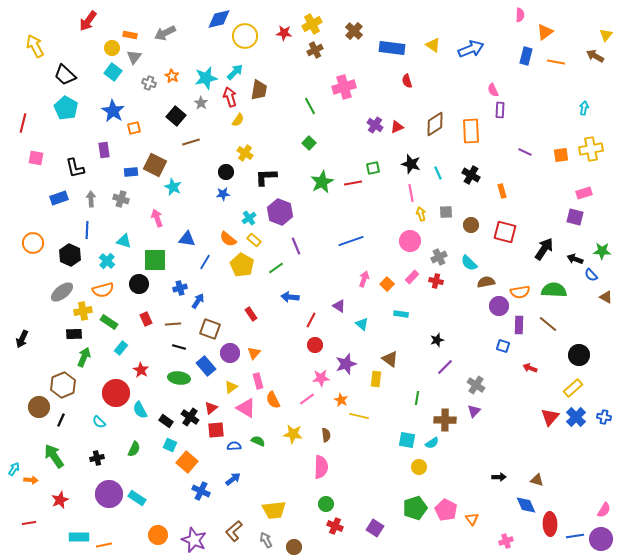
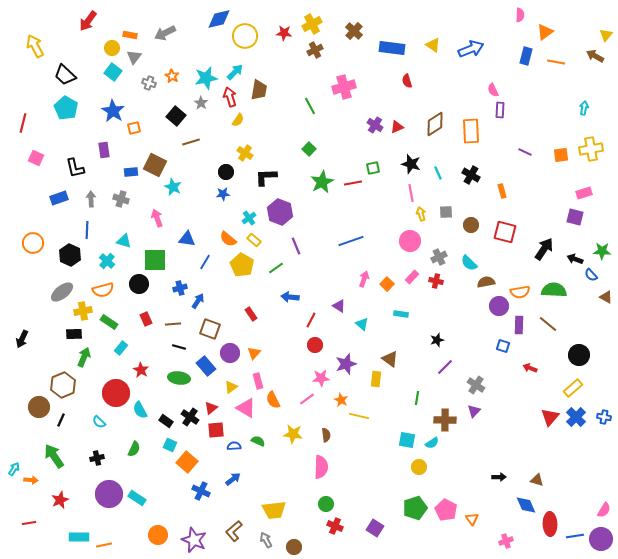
green square at (309, 143): moved 6 px down
pink square at (36, 158): rotated 14 degrees clockwise
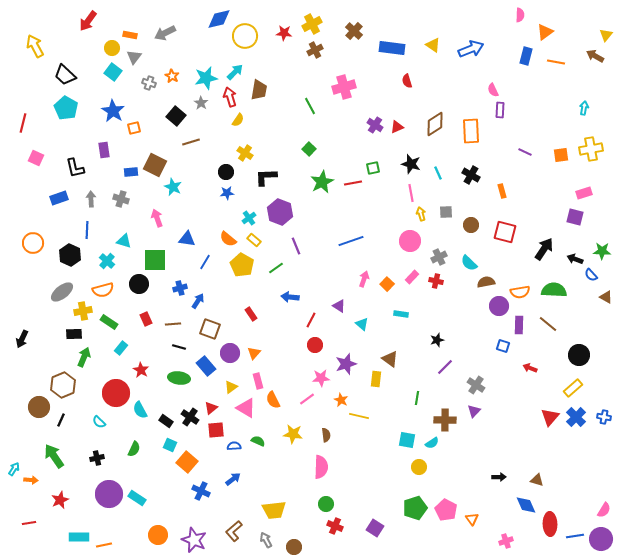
blue star at (223, 194): moved 4 px right, 1 px up
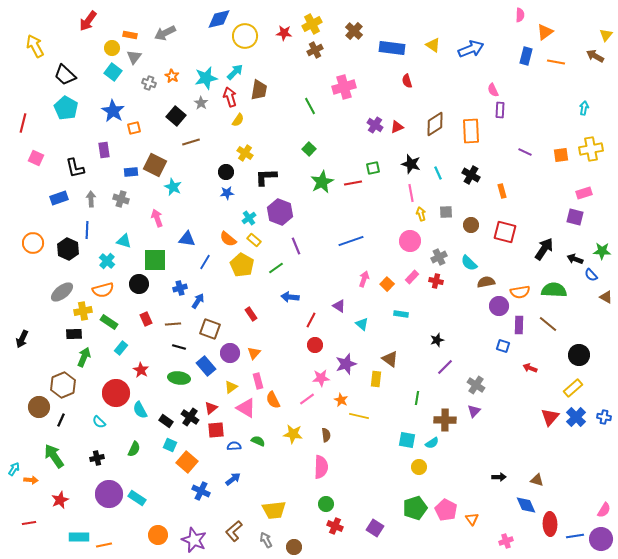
black hexagon at (70, 255): moved 2 px left, 6 px up
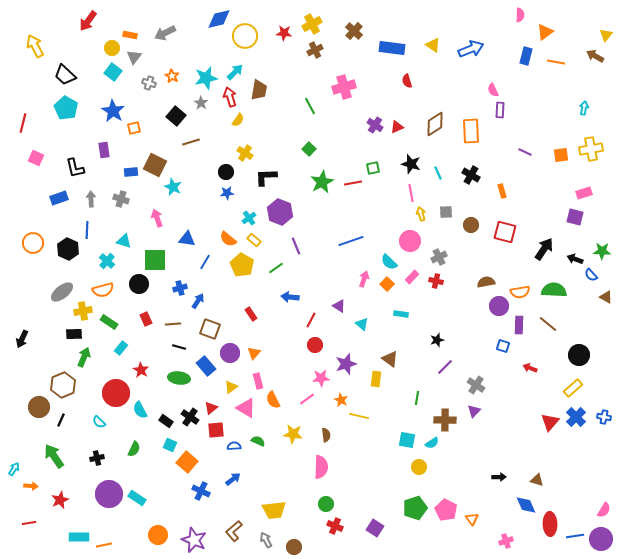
cyan semicircle at (469, 263): moved 80 px left, 1 px up
red triangle at (550, 417): moved 5 px down
orange arrow at (31, 480): moved 6 px down
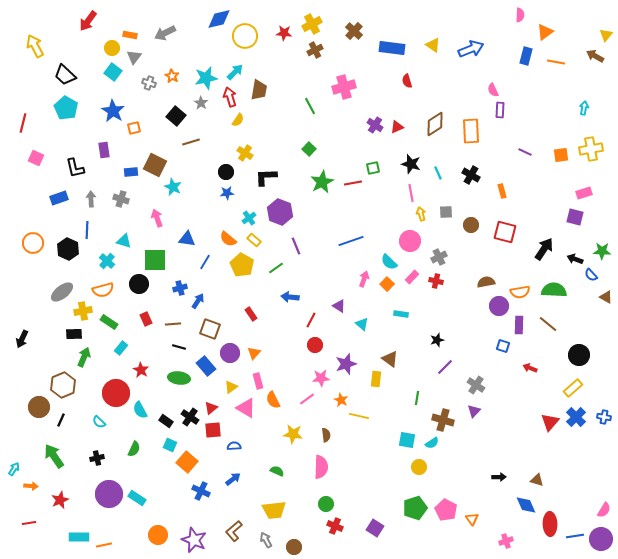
brown cross at (445, 420): moved 2 px left; rotated 15 degrees clockwise
red square at (216, 430): moved 3 px left
green semicircle at (258, 441): moved 19 px right, 30 px down
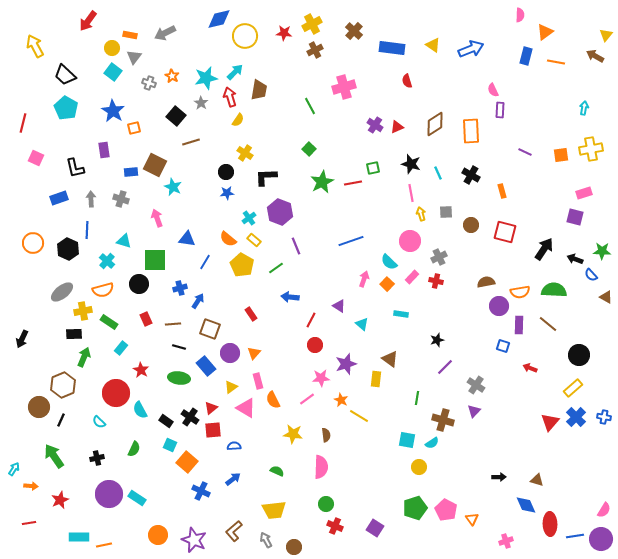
yellow line at (359, 416): rotated 18 degrees clockwise
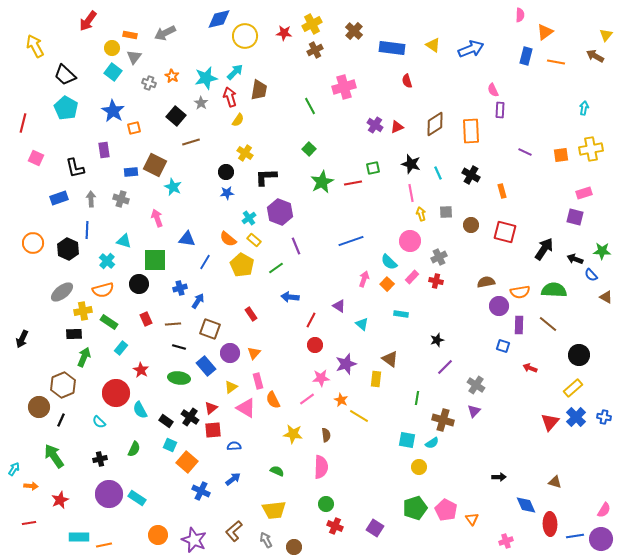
black cross at (97, 458): moved 3 px right, 1 px down
brown triangle at (537, 480): moved 18 px right, 2 px down
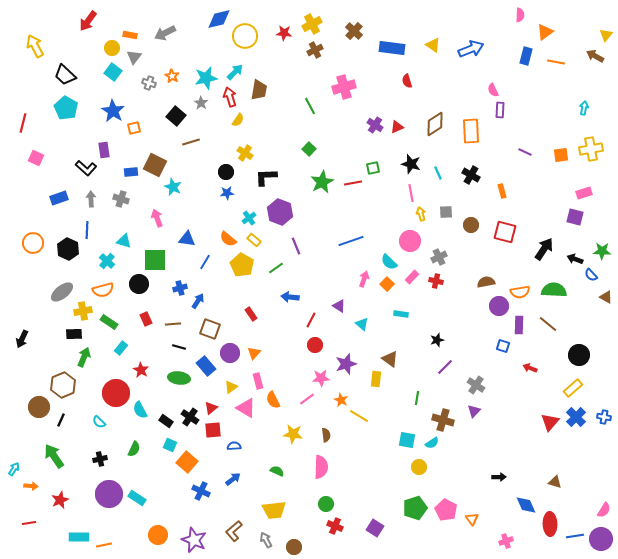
black L-shape at (75, 168): moved 11 px right; rotated 35 degrees counterclockwise
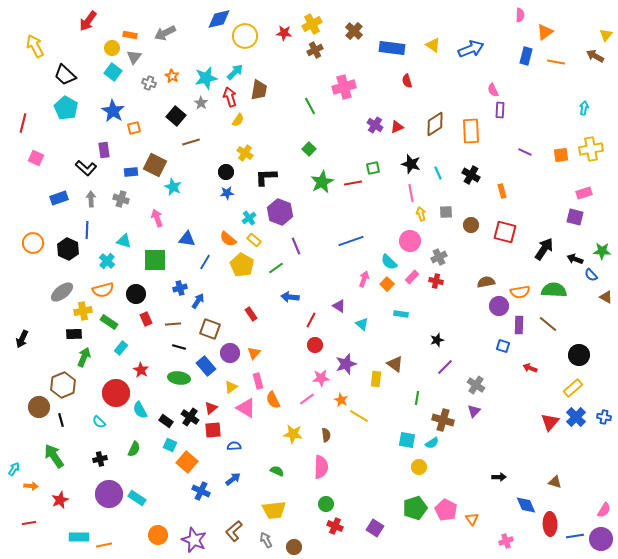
black circle at (139, 284): moved 3 px left, 10 px down
brown triangle at (390, 359): moved 5 px right, 5 px down
black line at (61, 420): rotated 40 degrees counterclockwise
